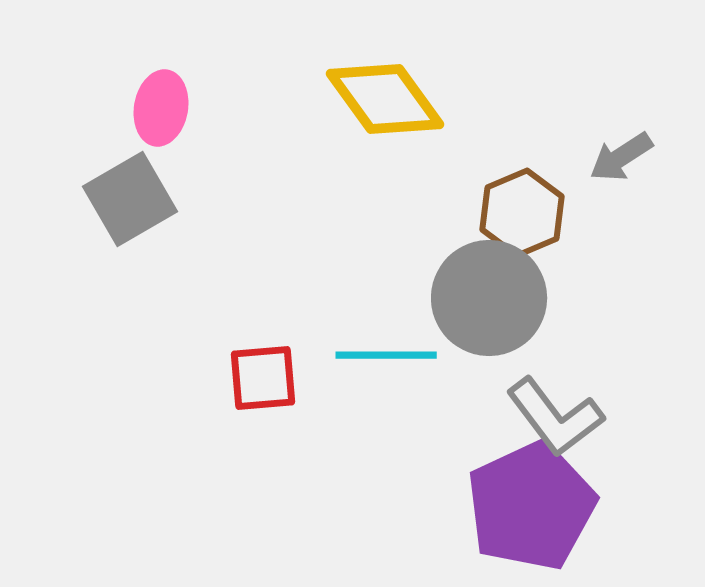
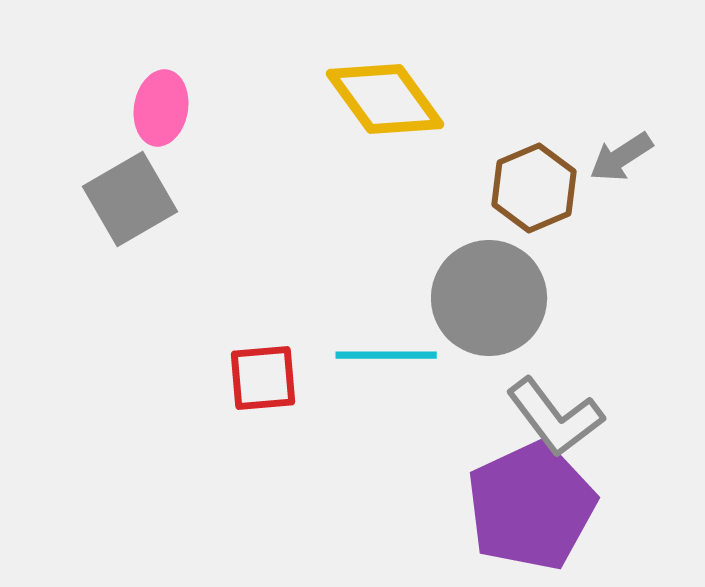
brown hexagon: moved 12 px right, 25 px up
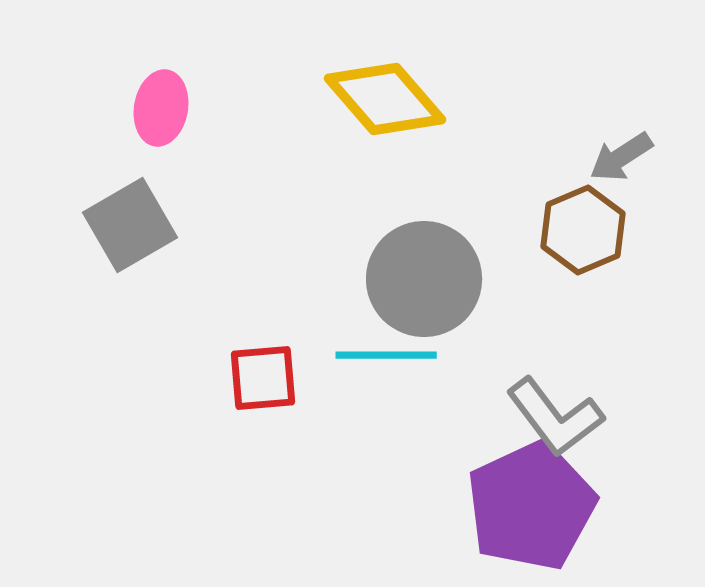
yellow diamond: rotated 5 degrees counterclockwise
brown hexagon: moved 49 px right, 42 px down
gray square: moved 26 px down
gray circle: moved 65 px left, 19 px up
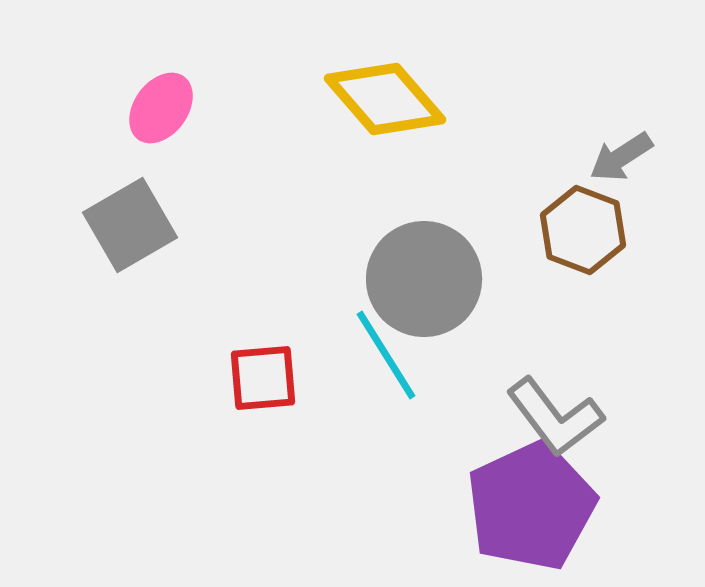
pink ellipse: rotated 26 degrees clockwise
brown hexagon: rotated 16 degrees counterclockwise
cyan line: rotated 58 degrees clockwise
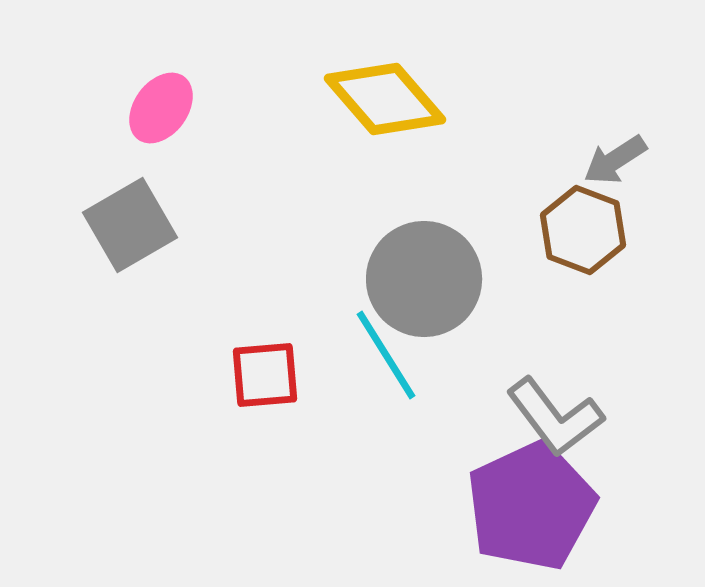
gray arrow: moved 6 px left, 3 px down
red square: moved 2 px right, 3 px up
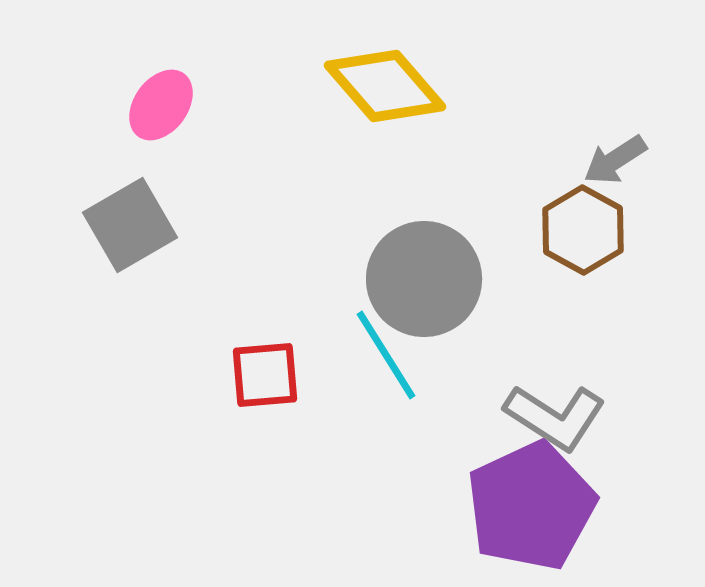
yellow diamond: moved 13 px up
pink ellipse: moved 3 px up
brown hexagon: rotated 8 degrees clockwise
gray L-shape: rotated 20 degrees counterclockwise
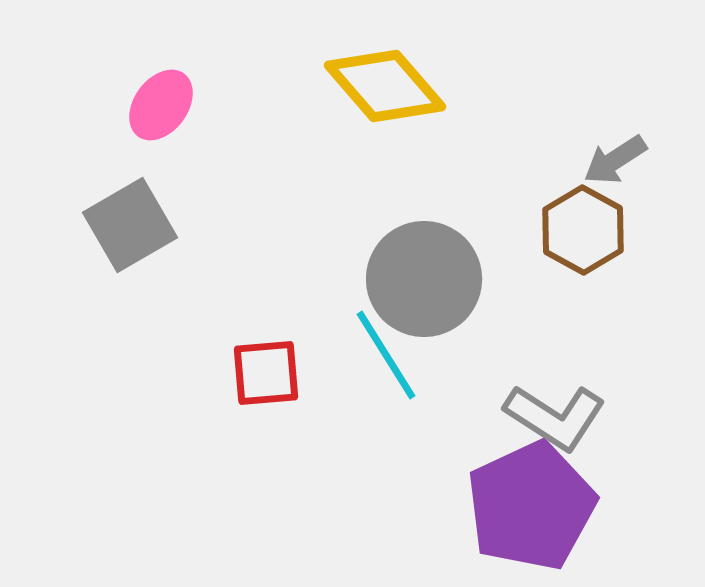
red square: moved 1 px right, 2 px up
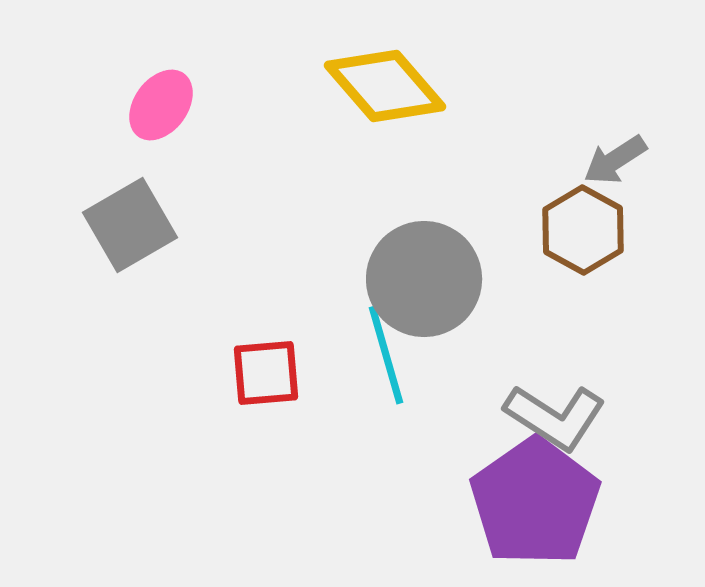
cyan line: rotated 16 degrees clockwise
purple pentagon: moved 4 px right, 4 px up; rotated 10 degrees counterclockwise
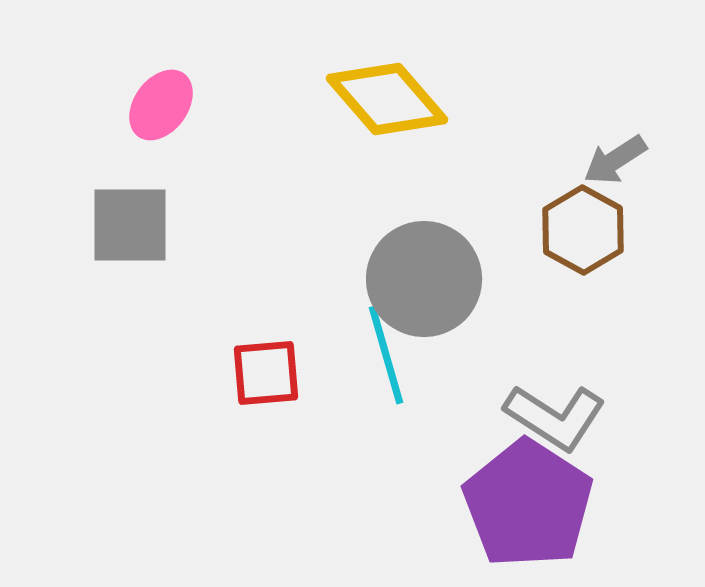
yellow diamond: moved 2 px right, 13 px down
gray square: rotated 30 degrees clockwise
purple pentagon: moved 7 px left, 2 px down; rotated 4 degrees counterclockwise
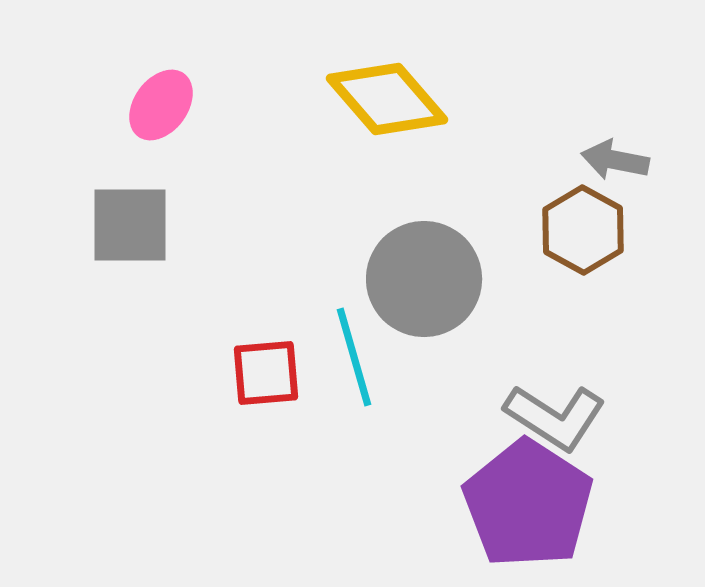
gray arrow: rotated 44 degrees clockwise
cyan line: moved 32 px left, 2 px down
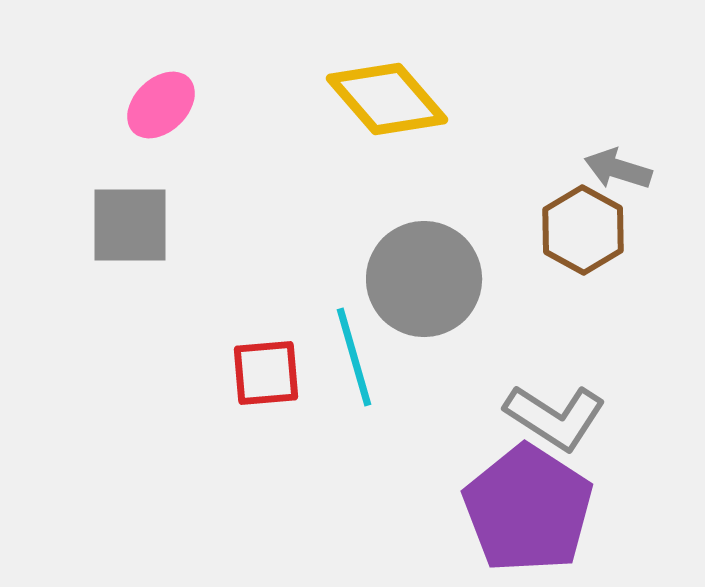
pink ellipse: rotated 10 degrees clockwise
gray arrow: moved 3 px right, 9 px down; rotated 6 degrees clockwise
purple pentagon: moved 5 px down
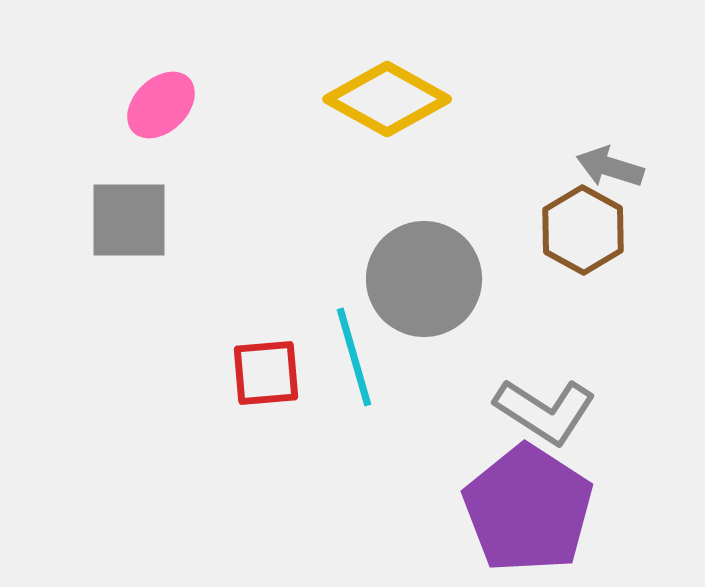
yellow diamond: rotated 20 degrees counterclockwise
gray arrow: moved 8 px left, 2 px up
gray square: moved 1 px left, 5 px up
gray L-shape: moved 10 px left, 6 px up
